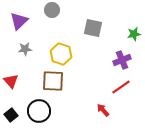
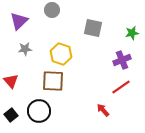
green star: moved 2 px left, 1 px up
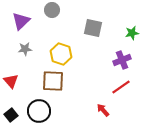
purple triangle: moved 2 px right
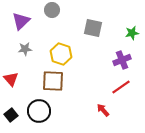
red triangle: moved 2 px up
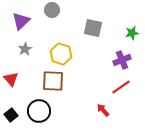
gray star: rotated 24 degrees counterclockwise
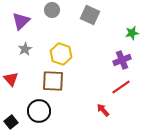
gray square: moved 3 px left, 13 px up; rotated 12 degrees clockwise
black square: moved 7 px down
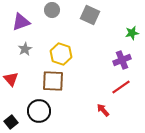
purple triangle: moved 1 px down; rotated 24 degrees clockwise
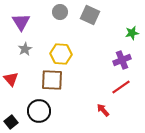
gray circle: moved 8 px right, 2 px down
purple triangle: rotated 42 degrees counterclockwise
yellow hexagon: rotated 15 degrees counterclockwise
brown square: moved 1 px left, 1 px up
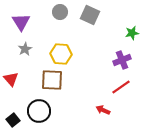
red arrow: rotated 24 degrees counterclockwise
black square: moved 2 px right, 2 px up
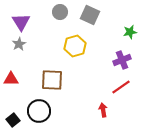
green star: moved 2 px left, 1 px up
gray star: moved 6 px left, 5 px up
yellow hexagon: moved 14 px right, 8 px up; rotated 20 degrees counterclockwise
red triangle: rotated 49 degrees counterclockwise
red arrow: rotated 56 degrees clockwise
